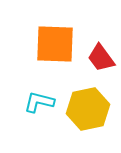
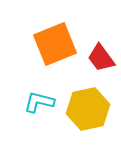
orange square: rotated 24 degrees counterclockwise
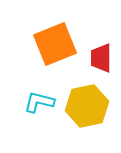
red trapezoid: rotated 36 degrees clockwise
yellow hexagon: moved 1 px left, 3 px up
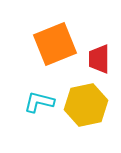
red trapezoid: moved 2 px left, 1 px down
yellow hexagon: moved 1 px left, 1 px up
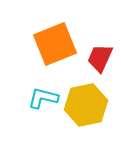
red trapezoid: moved 1 px right, 1 px up; rotated 24 degrees clockwise
cyan L-shape: moved 4 px right, 4 px up
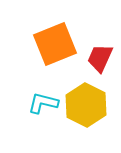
cyan L-shape: moved 5 px down
yellow hexagon: rotated 21 degrees counterclockwise
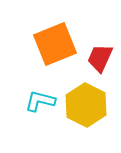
cyan L-shape: moved 3 px left, 2 px up
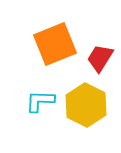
red trapezoid: rotated 8 degrees clockwise
cyan L-shape: rotated 12 degrees counterclockwise
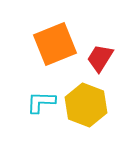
cyan L-shape: moved 1 px right, 1 px down
yellow hexagon: rotated 6 degrees counterclockwise
